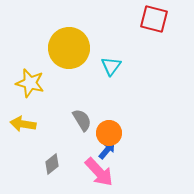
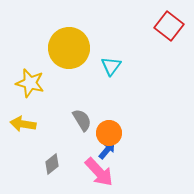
red square: moved 15 px right, 7 px down; rotated 24 degrees clockwise
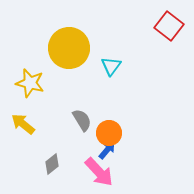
yellow arrow: rotated 30 degrees clockwise
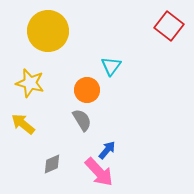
yellow circle: moved 21 px left, 17 px up
orange circle: moved 22 px left, 43 px up
gray diamond: rotated 15 degrees clockwise
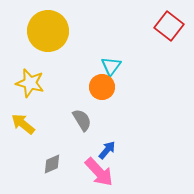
orange circle: moved 15 px right, 3 px up
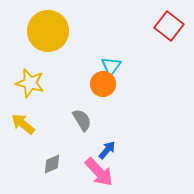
orange circle: moved 1 px right, 3 px up
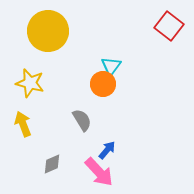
yellow arrow: rotated 30 degrees clockwise
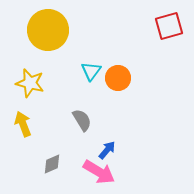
red square: rotated 36 degrees clockwise
yellow circle: moved 1 px up
cyan triangle: moved 20 px left, 5 px down
orange circle: moved 15 px right, 6 px up
pink arrow: rotated 16 degrees counterclockwise
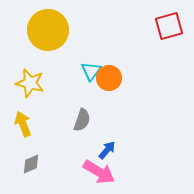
orange circle: moved 9 px left
gray semicircle: rotated 50 degrees clockwise
gray diamond: moved 21 px left
